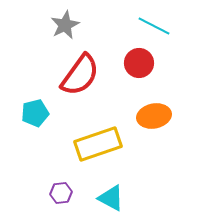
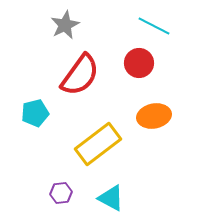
yellow rectangle: rotated 18 degrees counterclockwise
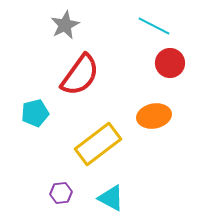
red circle: moved 31 px right
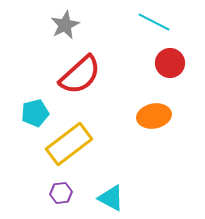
cyan line: moved 4 px up
red semicircle: rotated 12 degrees clockwise
yellow rectangle: moved 29 px left
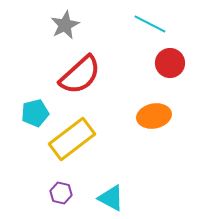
cyan line: moved 4 px left, 2 px down
yellow rectangle: moved 3 px right, 5 px up
purple hexagon: rotated 20 degrees clockwise
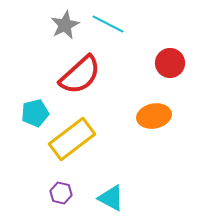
cyan line: moved 42 px left
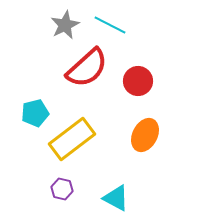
cyan line: moved 2 px right, 1 px down
red circle: moved 32 px left, 18 px down
red semicircle: moved 7 px right, 7 px up
orange ellipse: moved 9 px left, 19 px down; rotated 52 degrees counterclockwise
purple hexagon: moved 1 px right, 4 px up
cyan triangle: moved 5 px right
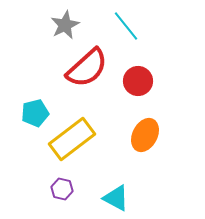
cyan line: moved 16 px right, 1 px down; rotated 24 degrees clockwise
